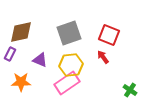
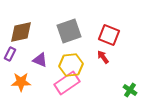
gray square: moved 2 px up
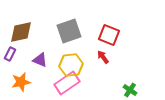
orange star: rotated 12 degrees counterclockwise
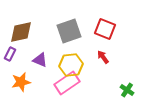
red square: moved 4 px left, 6 px up
green cross: moved 3 px left
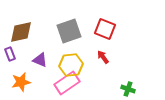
purple rectangle: rotated 48 degrees counterclockwise
green cross: moved 1 px right, 1 px up; rotated 16 degrees counterclockwise
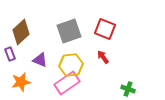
brown diamond: rotated 30 degrees counterclockwise
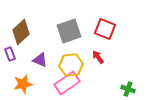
red arrow: moved 5 px left
orange star: moved 2 px right, 2 px down
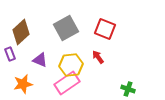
gray square: moved 3 px left, 3 px up; rotated 10 degrees counterclockwise
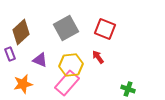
pink rectangle: rotated 15 degrees counterclockwise
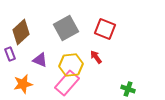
red arrow: moved 2 px left
